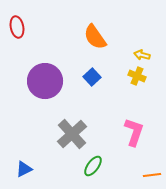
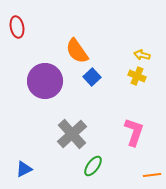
orange semicircle: moved 18 px left, 14 px down
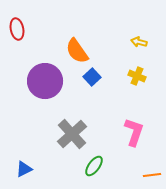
red ellipse: moved 2 px down
yellow arrow: moved 3 px left, 13 px up
green ellipse: moved 1 px right
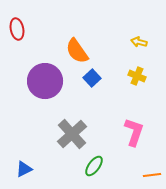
blue square: moved 1 px down
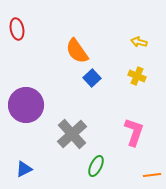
purple circle: moved 19 px left, 24 px down
green ellipse: moved 2 px right; rotated 10 degrees counterclockwise
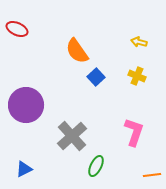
red ellipse: rotated 55 degrees counterclockwise
blue square: moved 4 px right, 1 px up
gray cross: moved 2 px down
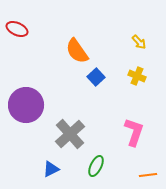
yellow arrow: rotated 147 degrees counterclockwise
gray cross: moved 2 px left, 2 px up
blue triangle: moved 27 px right
orange line: moved 4 px left
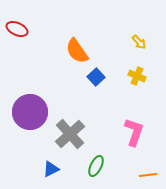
purple circle: moved 4 px right, 7 px down
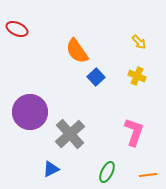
green ellipse: moved 11 px right, 6 px down
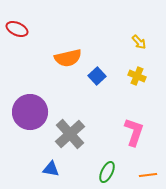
orange semicircle: moved 9 px left, 7 px down; rotated 68 degrees counterclockwise
blue square: moved 1 px right, 1 px up
blue triangle: rotated 36 degrees clockwise
